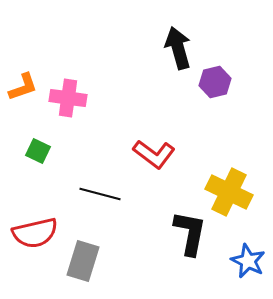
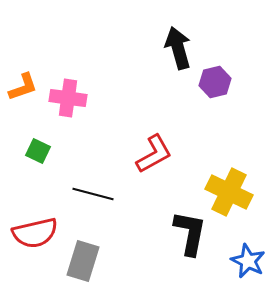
red L-shape: rotated 66 degrees counterclockwise
black line: moved 7 px left
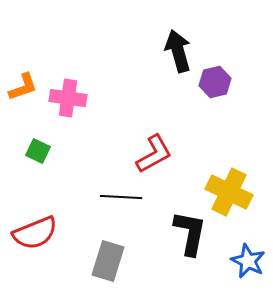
black arrow: moved 3 px down
black line: moved 28 px right, 3 px down; rotated 12 degrees counterclockwise
red semicircle: rotated 9 degrees counterclockwise
gray rectangle: moved 25 px right
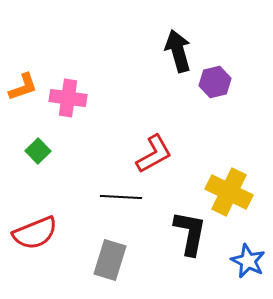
green square: rotated 20 degrees clockwise
gray rectangle: moved 2 px right, 1 px up
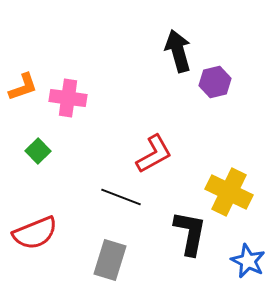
black line: rotated 18 degrees clockwise
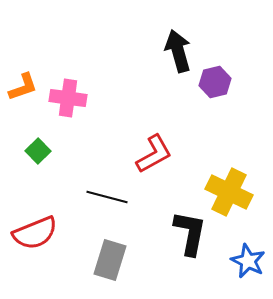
black line: moved 14 px left; rotated 6 degrees counterclockwise
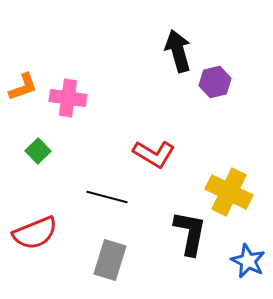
red L-shape: rotated 60 degrees clockwise
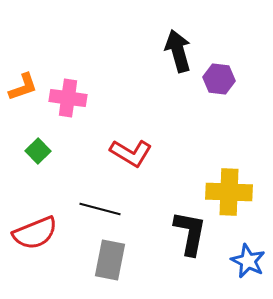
purple hexagon: moved 4 px right, 3 px up; rotated 20 degrees clockwise
red L-shape: moved 23 px left, 1 px up
yellow cross: rotated 24 degrees counterclockwise
black line: moved 7 px left, 12 px down
gray rectangle: rotated 6 degrees counterclockwise
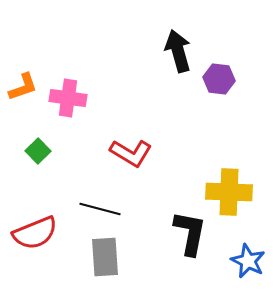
gray rectangle: moved 5 px left, 3 px up; rotated 15 degrees counterclockwise
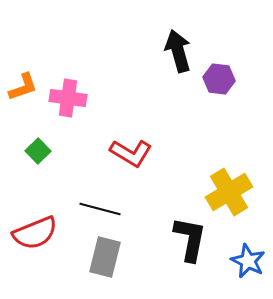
yellow cross: rotated 33 degrees counterclockwise
black L-shape: moved 6 px down
gray rectangle: rotated 18 degrees clockwise
